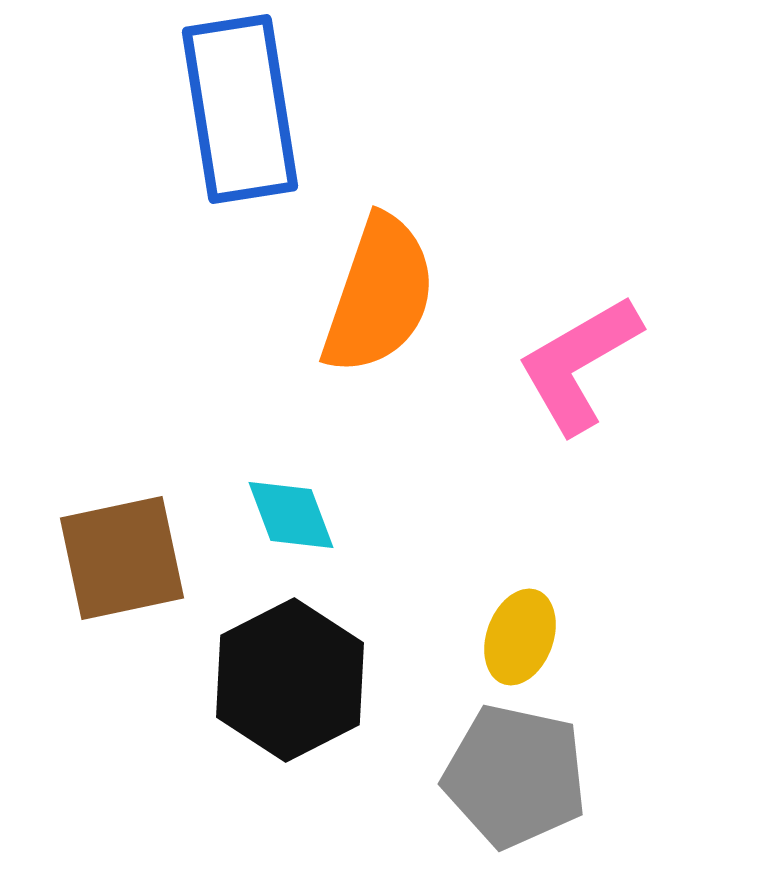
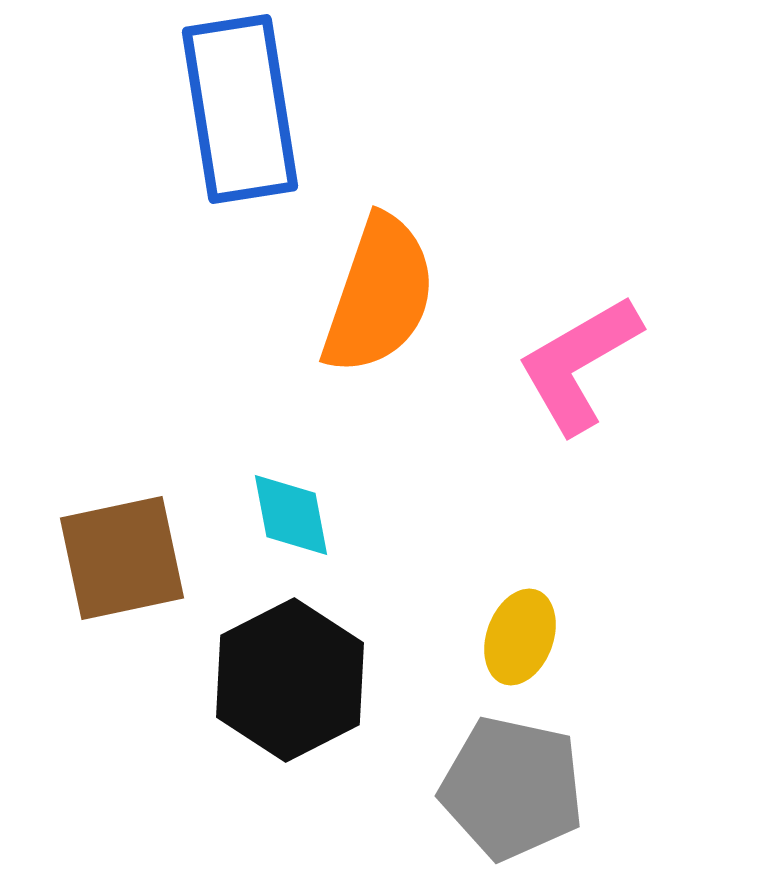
cyan diamond: rotated 10 degrees clockwise
gray pentagon: moved 3 px left, 12 px down
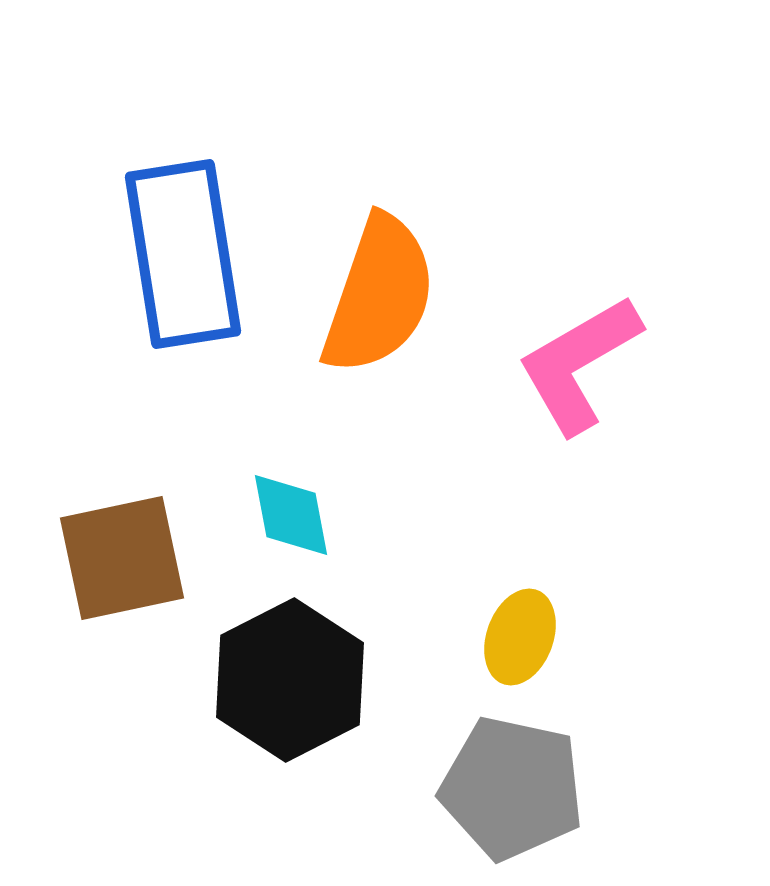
blue rectangle: moved 57 px left, 145 px down
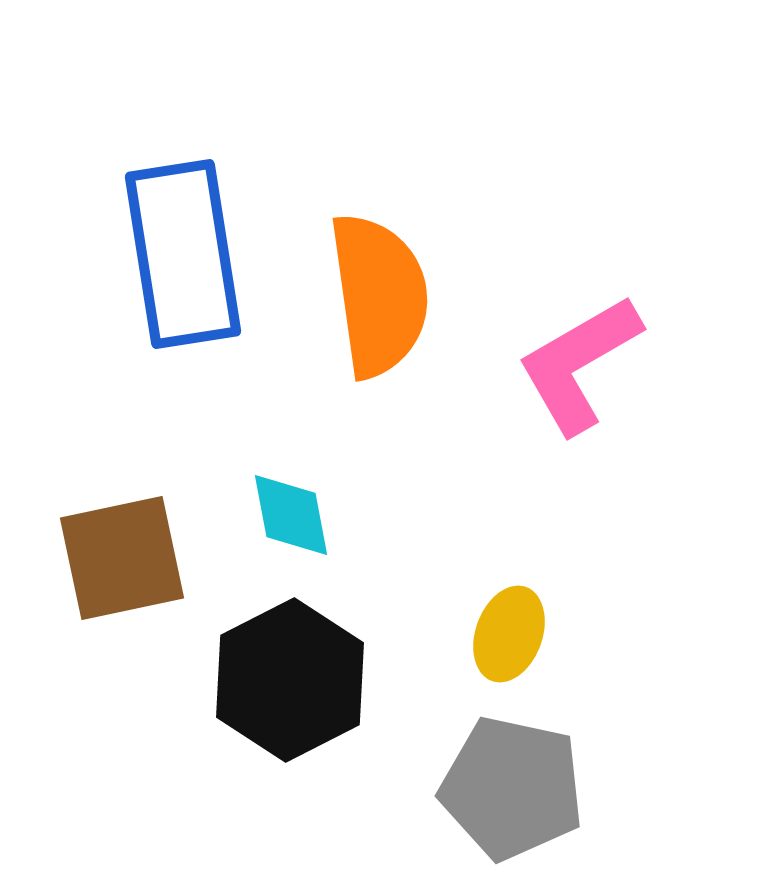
orange semicircle: rotated 27 degrees counterclockwise
yellow ellipse: moved 11 px left, 3 px up
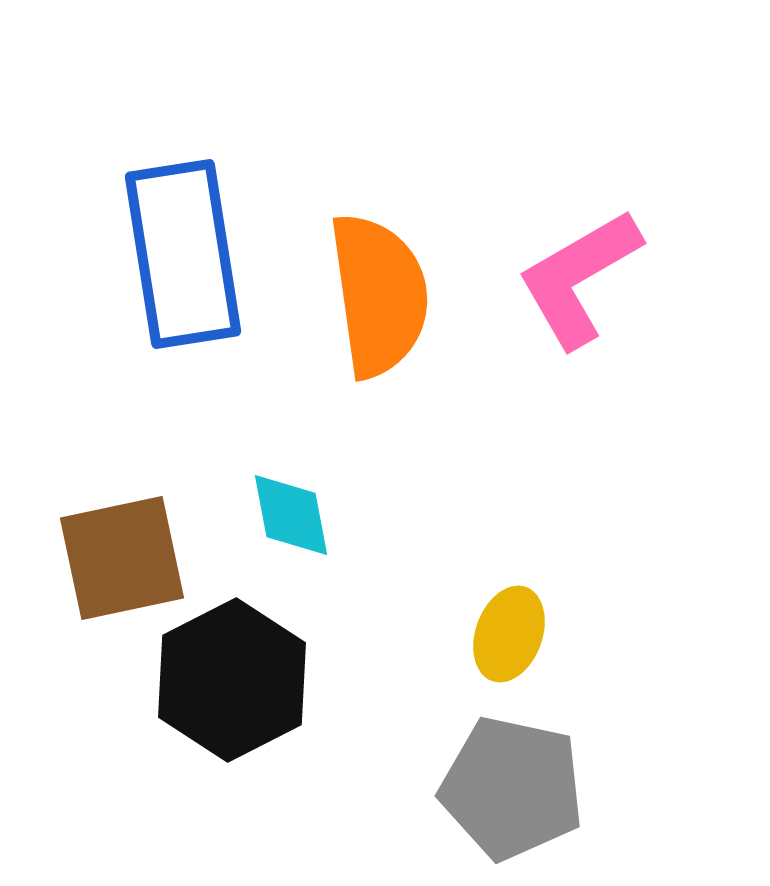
pink L-shape: moved 86 px up
black hexagon: moved 58 px left
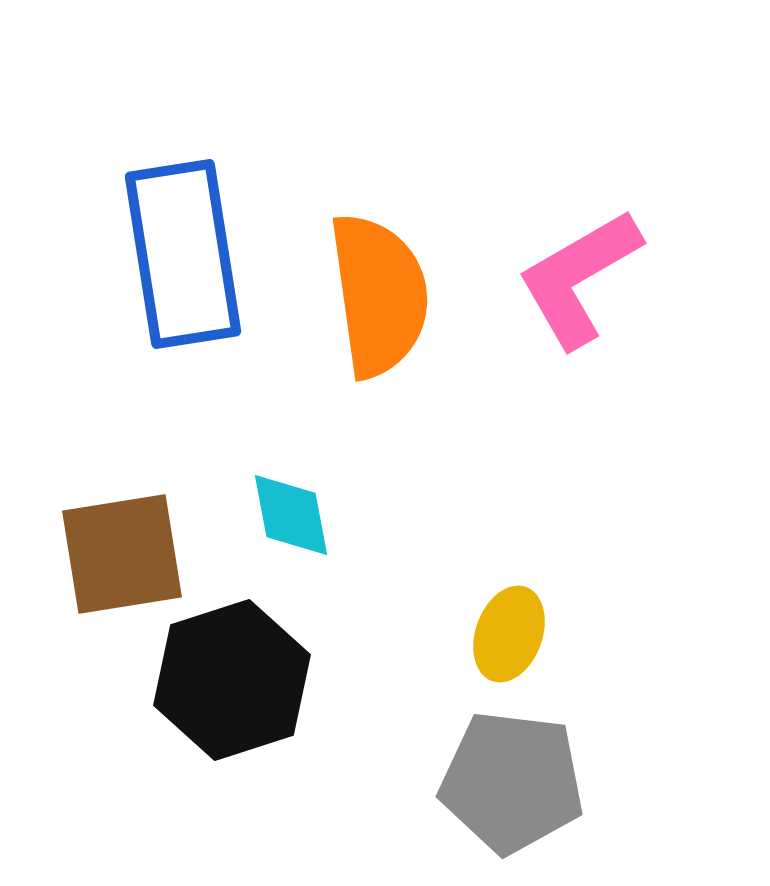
brown square: moved 4 px up; rotated 3 degrees clockwise
black hexagon: rotated 9 degrees clockwise
gray pentagon: moved 6 px up; rotated 5 degrees counterclockwise
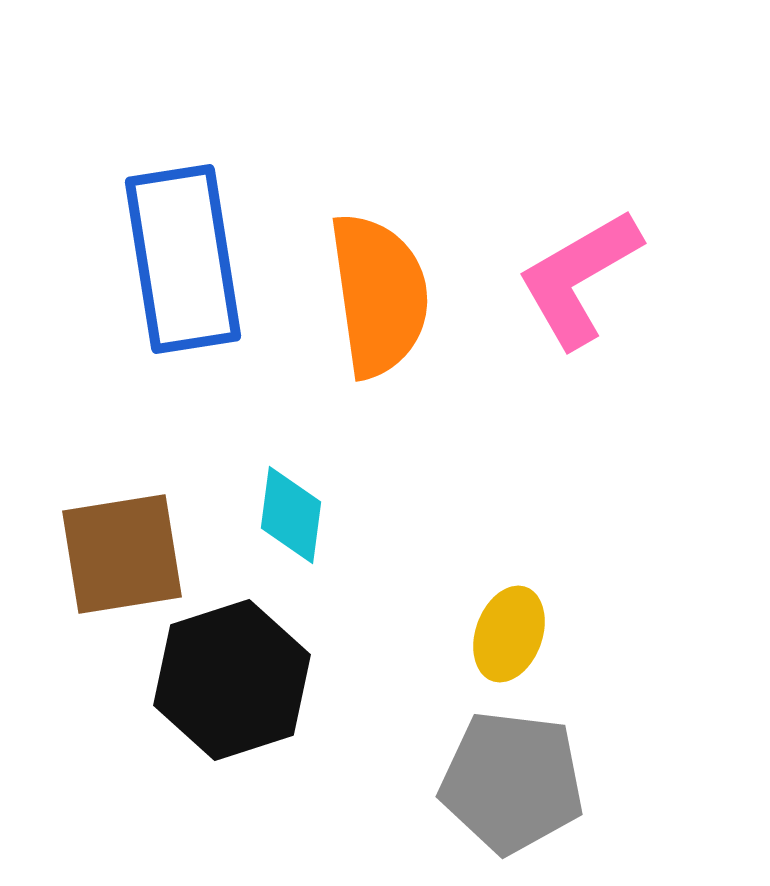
blue rectangle: moved 5 px down
cyan diamond: rotated 18 degrees clockwise
